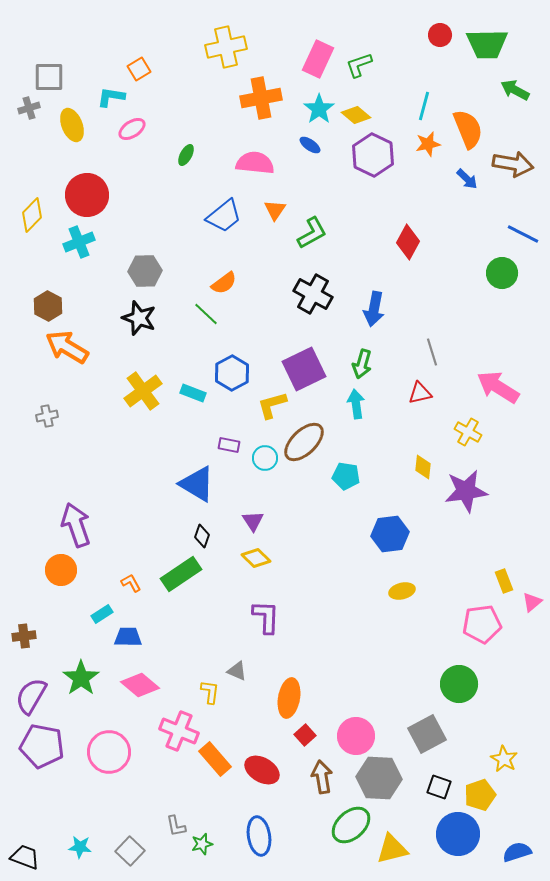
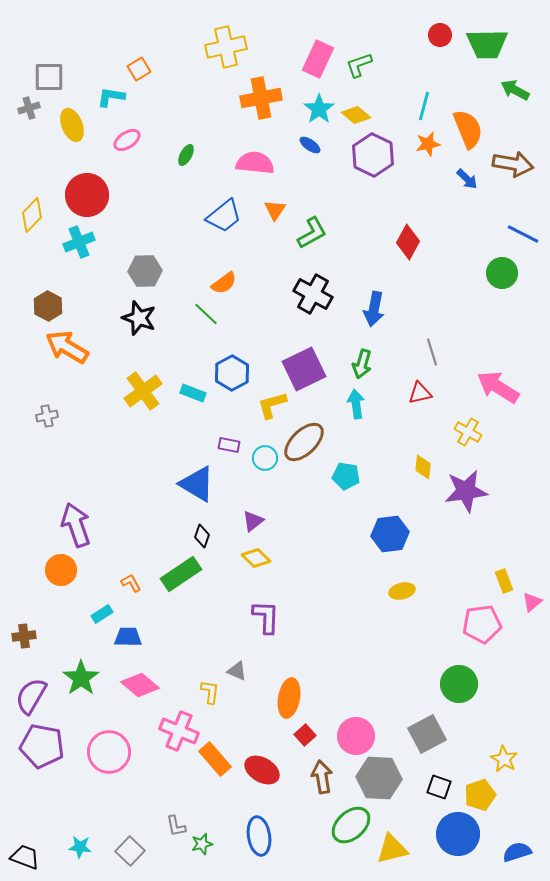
pink ellipse at (132, 129): moved 5 px left, 11 px down
purple triangle at (253, 521): rotated 25 degrees clockwise
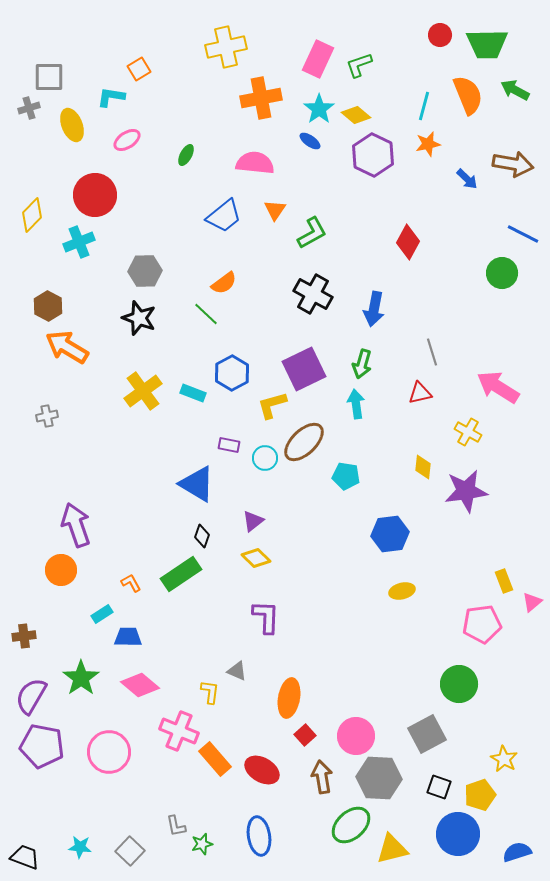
orange semicircle at (468, 129): moved 34 px up
blue ellipse at (310, 145): moved 4 px up
red circle at (87, 195): moved 8 px right
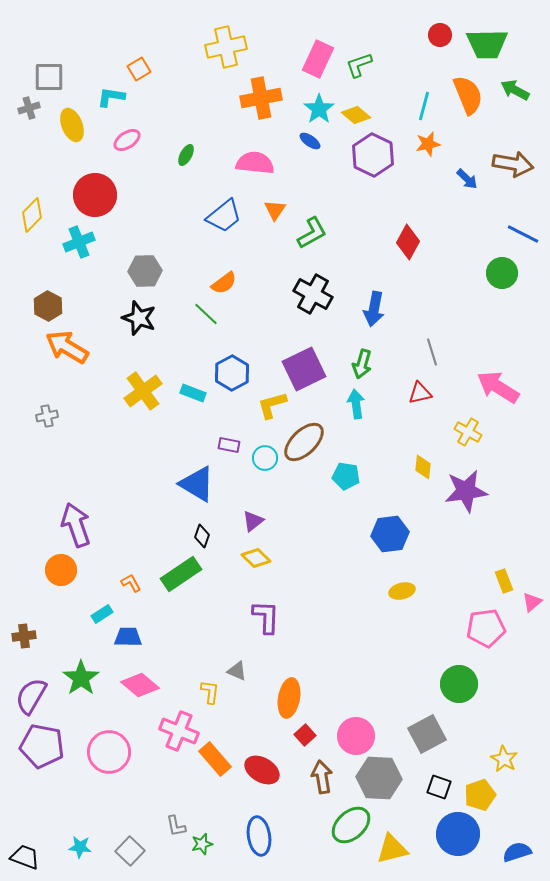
pink pentagon at (482, 624): moved 4 px right, 4 px down
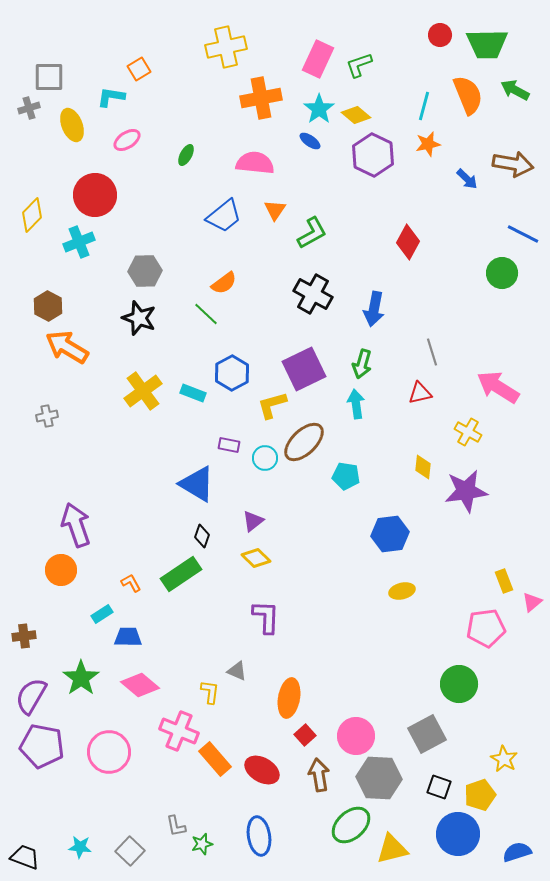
brown arrow at (322, 777): moved 3 px left, 2 px up
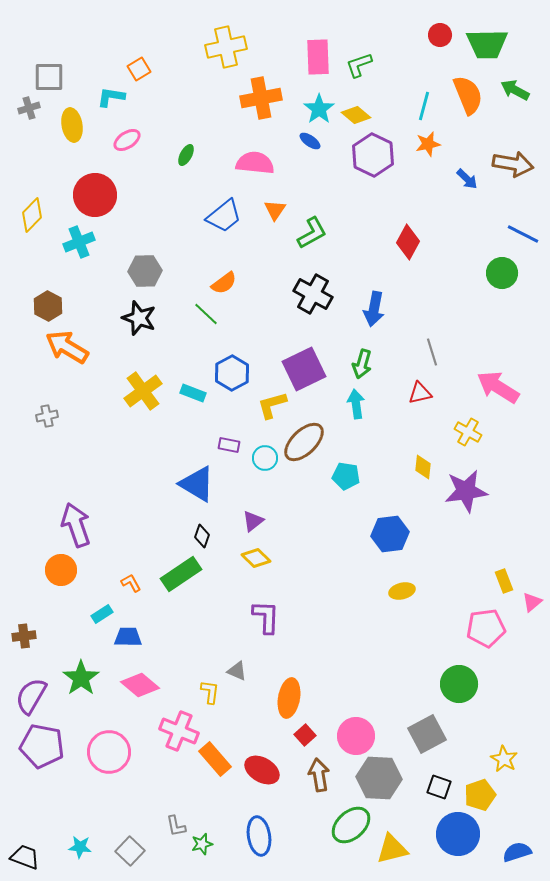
pink rectangle at (318, 59): moved 2 px up; rotated 27 degrees counterclockwise
yellow ellipse at (72, 125): rotated 12 degrees clockwise
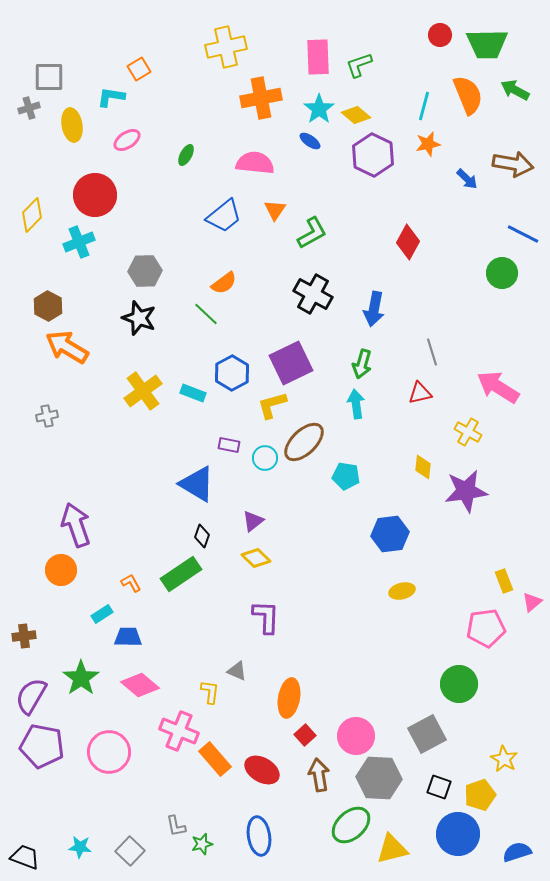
purple square at (304, 369): moved 13 px left, 6 px up
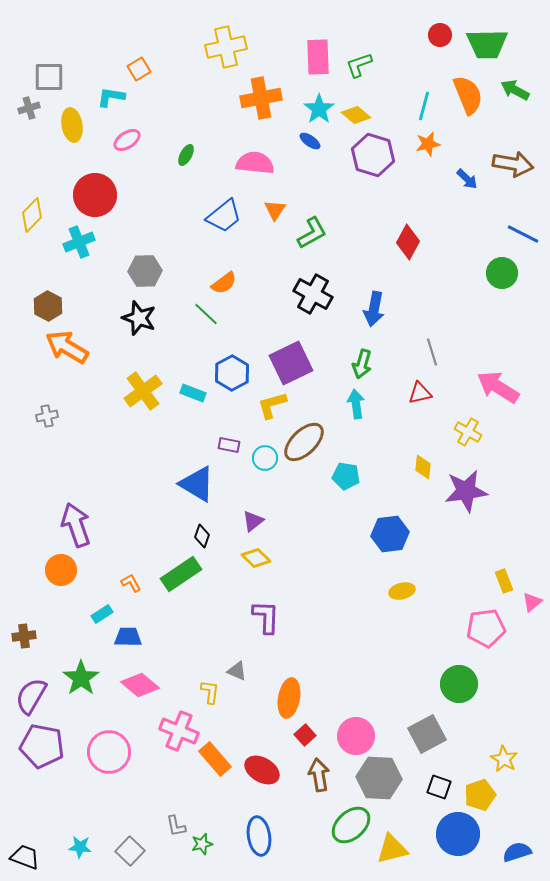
purple hexagon at (373, 155): rotated 9 degrees counterclockwise
